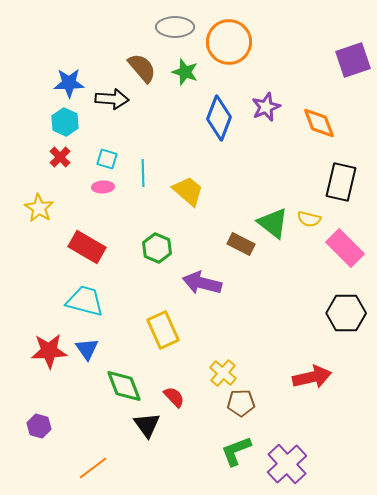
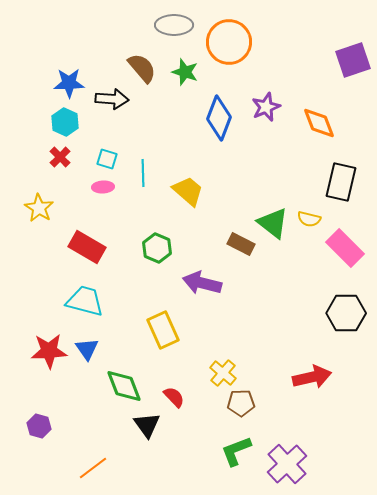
gray ellipse: moved 1 px left, 2 px up
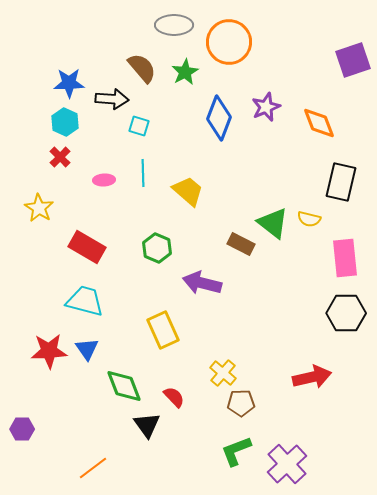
green star: rotated 24 degrees clockwise
cyan square: moved 32 px right, 33 px up
pink ellipse: moved 1 px right, 7 px up
pink rectangle: moved 10 px down; rotated 39 degrees clockwise
purple hexagon: moved 17 px left, 3 px down; rotated 15 degrees counterclockwise
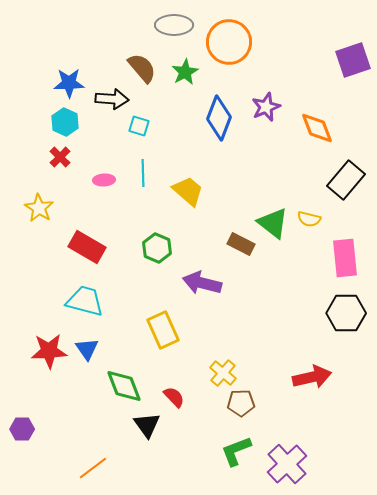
orange diamond: moved 2 px left, 5 px down
black rectangle: moved 5 px right, 2 px up; rotated 27 degrees clockwise
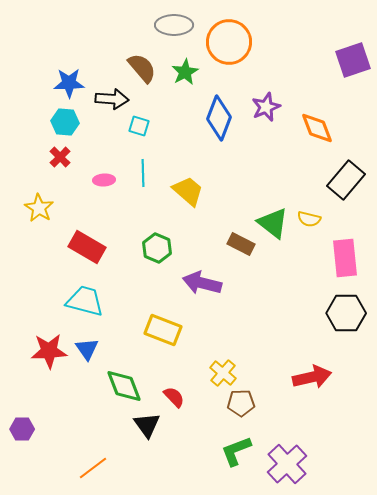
cyan hexagon: rotated 20 degrees counterclockwise
yellow rectangle: rotated 45 degrees counterclockwise
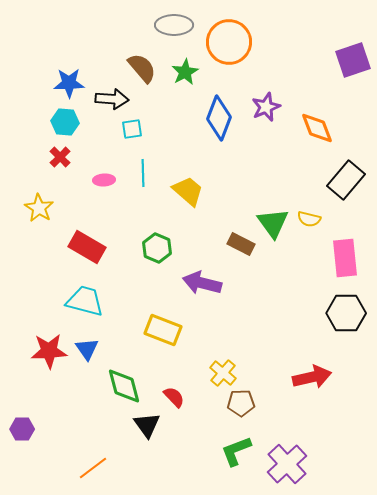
cyan square: moved 7 px left, 3 px down; rotated 25 degrees counterclockwise
green triangle: rotated 16 degrees clockwise
green diamond: rotated 6 degrees clockwise
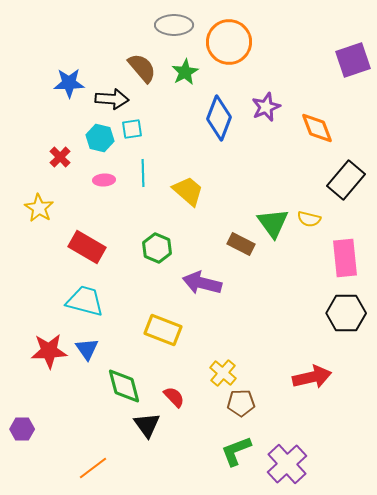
cyan hexagon: moved 35 px right, 16 px down; rotated 8 degrees clockwise
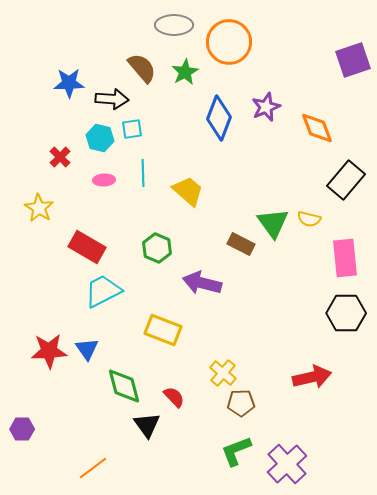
cyan trapezoid: moved 18 px right, 10 px up; rotated 42 degrees counterclockwise
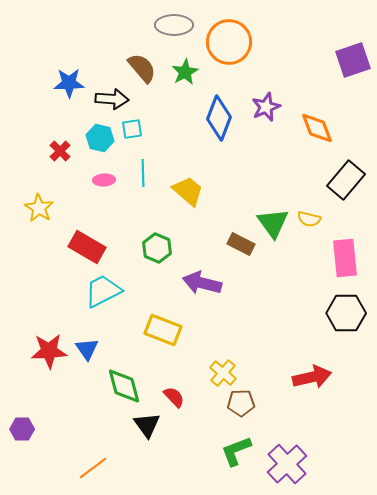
red cross: moved 6 px up
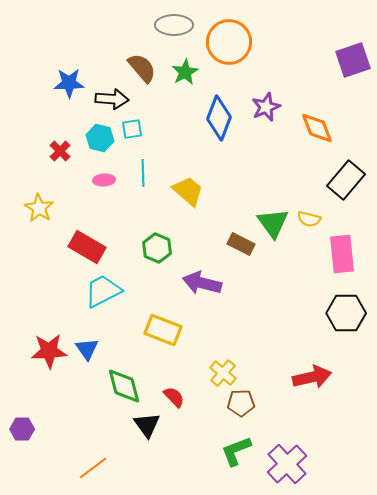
pink rectangle: moved 3 px left, 4 px up
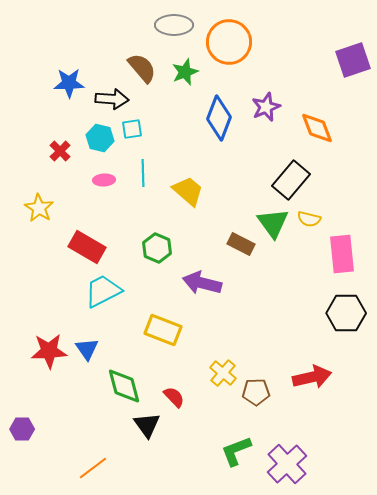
green star: rotated 8 degrees clockwise
black rectangle: moved 55 px left
brown pentagon: moved 15 px right, 11 px up
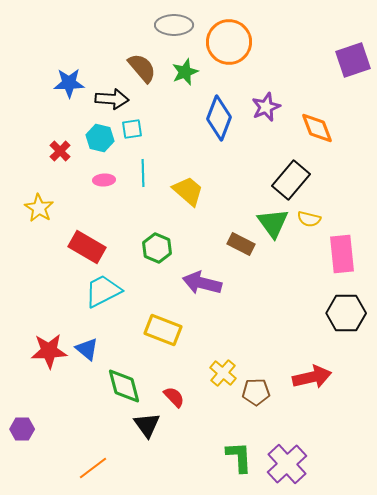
blue triangle: rotated 15 degrees counterclockwise
green L-shape: moved 3 px right, 6 px down; rotated 108 degrees clockwise
